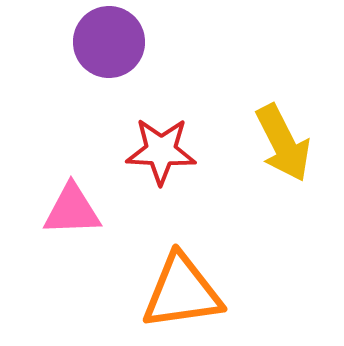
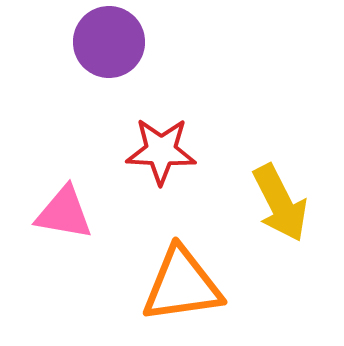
yellow arrow: moved 3 px left, 60 px down
pink triangle: moved 8 px left, 3 px down; rotated 12 degrees clockwise
orange triangle: moved 7 px up
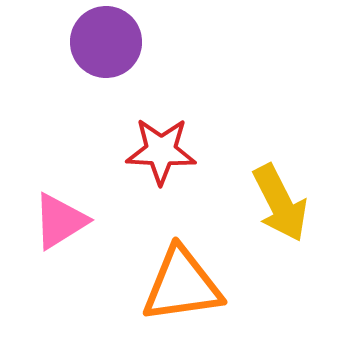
purple circle: moved 3 px left
pink triangle: moved 4 px left, 8 px down; rotated 42 degrees counterclockwise
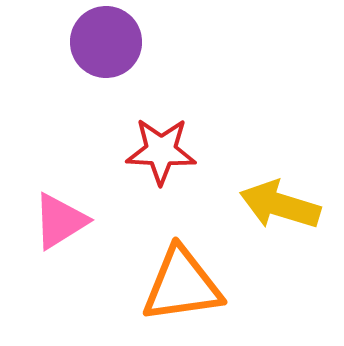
yellow arrow: moved 2 px down; rotated 134 degrees clockwise
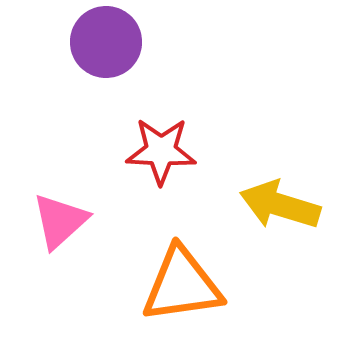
pink triangle: rotated 10 degrees counterclockwise
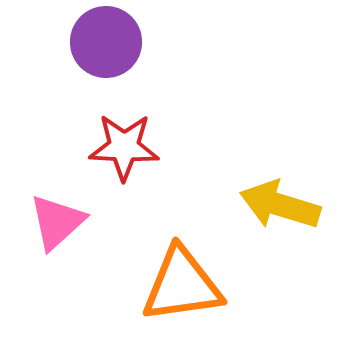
red star: moved 37 px left, 4 px up
pink triangle: moved 3 px left, 1 px down
